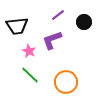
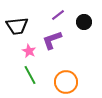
green line: rotated 18 degrees clockwise
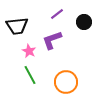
purple line: moved 1 px left, 1 px up
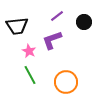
purple line: moved 2 px down
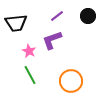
black circle: moved 4 px right, 6 px up
black trapezoid: moved 1 px left, 3 px up
orange circle: moved 5 px right, 1 px up
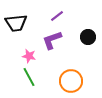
black circle: moved 21 px down
pink star: moved 5 px down; rotated 16 degrees counterclockwise
green line: moved 1 px left, 2 px down
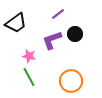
purple line: moved 1 px right, 2 px up
black trapezoid: rotated 30 degrees counterclockwise
black circle: moved 13 px left, 3 px up
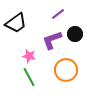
orange circle: moved 5 px left, 11 px up
